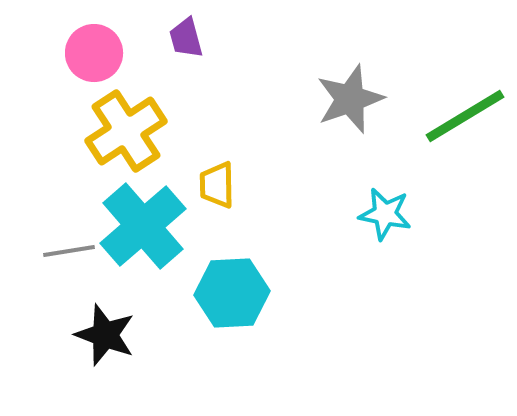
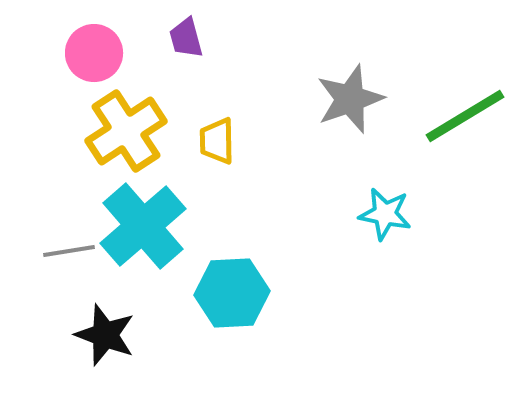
yellow trapezoid: moved 44 px up
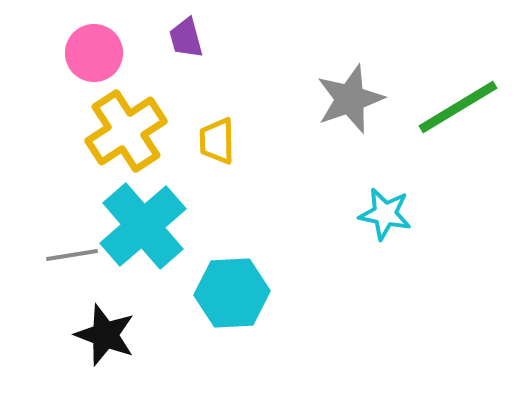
green line: moved 7 px left, 9 px up
gray line: moved 3 px right, 4 px down
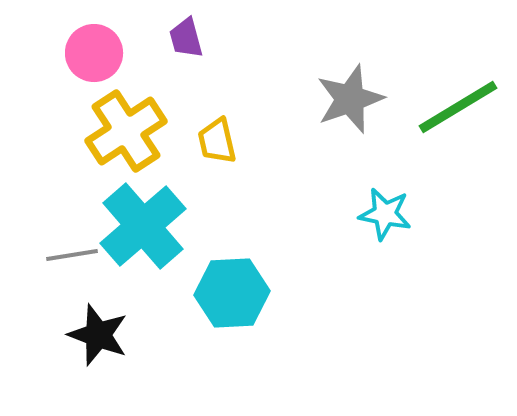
yellow trapezoid: rotated 12 degrees counterclockwise
black star: moved 7 px left
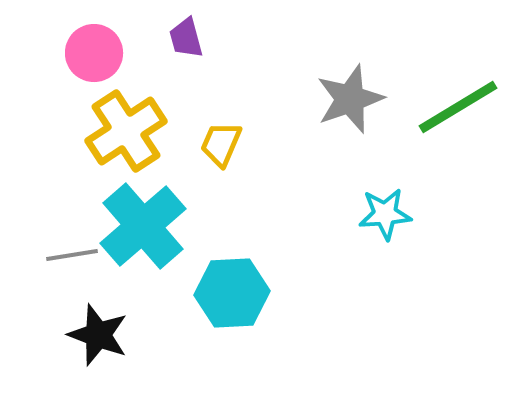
yellow trapezoid: moved 4 px right, 3 px down; rotated 36 degrees clockwise
cyan star: rotated 16 degrees counterclockwise
